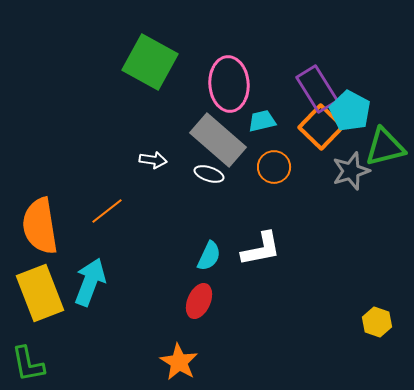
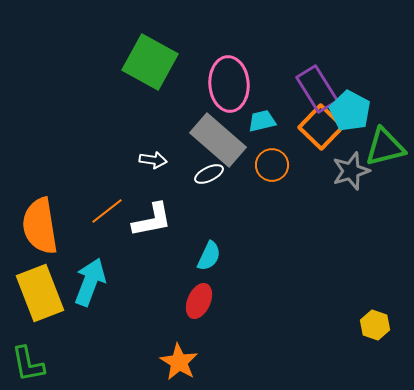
orange circle: moved 2 px left, 2 px up
white ellipse: rotated 44 degrees counterclockwise
white L-shape: moved 109 px left, 29 px up
yellow hexagon: moved 2 px left, 3 px down
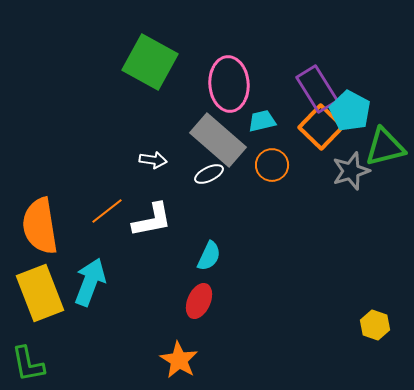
orange star: moved 2 px up
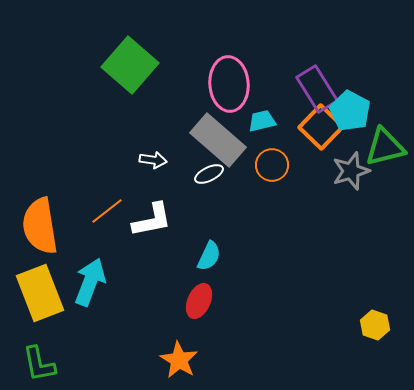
green square: moved 20 px left, 3 px down; rotated 12 degrees clockwise
green L-shape: moved 11 px right
